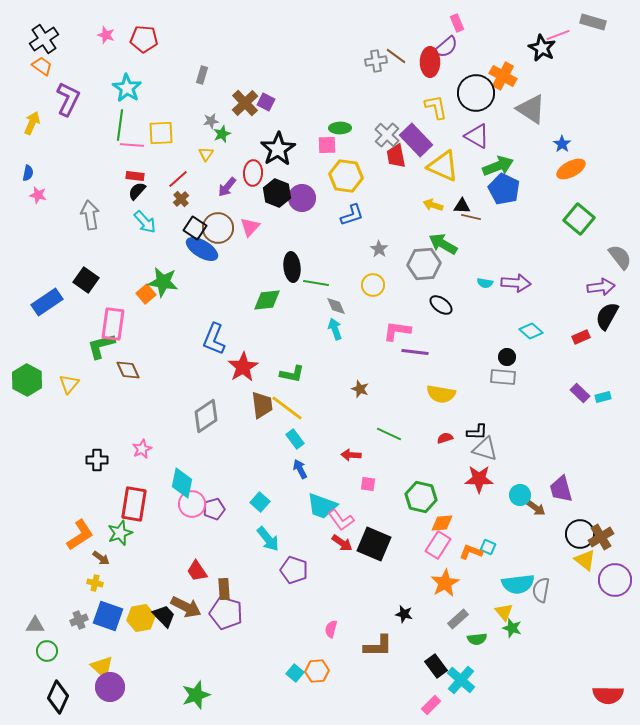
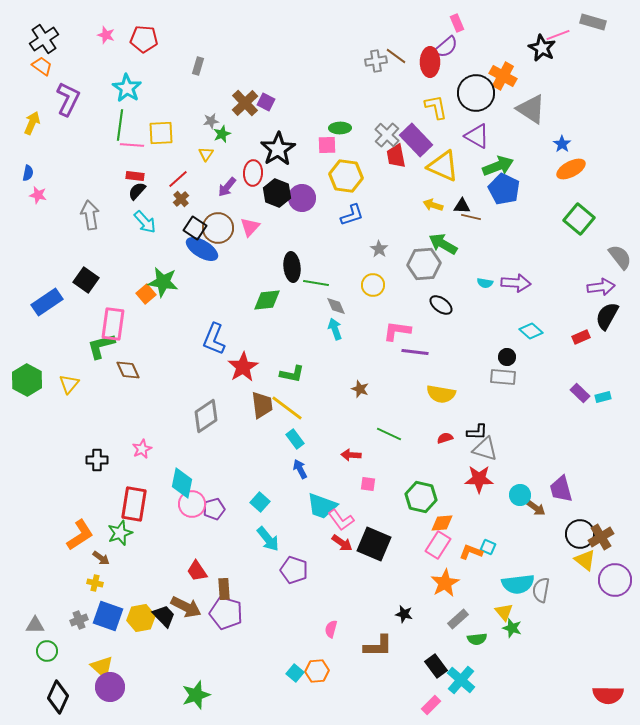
gray rectangle at (202, 75): moved 4 px left, 9 px up
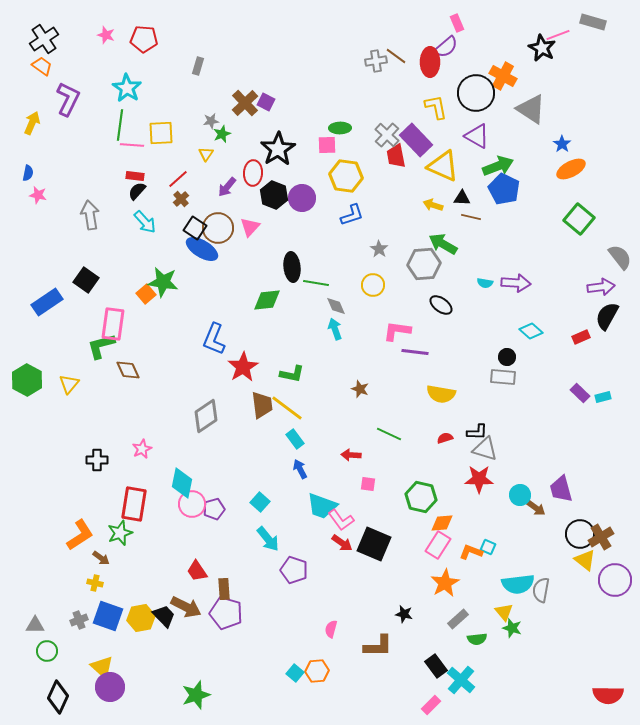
black hexagon at (277, 193): moved 3 px left, 2 px down
black triangle at (462, 206): moved 8 px up
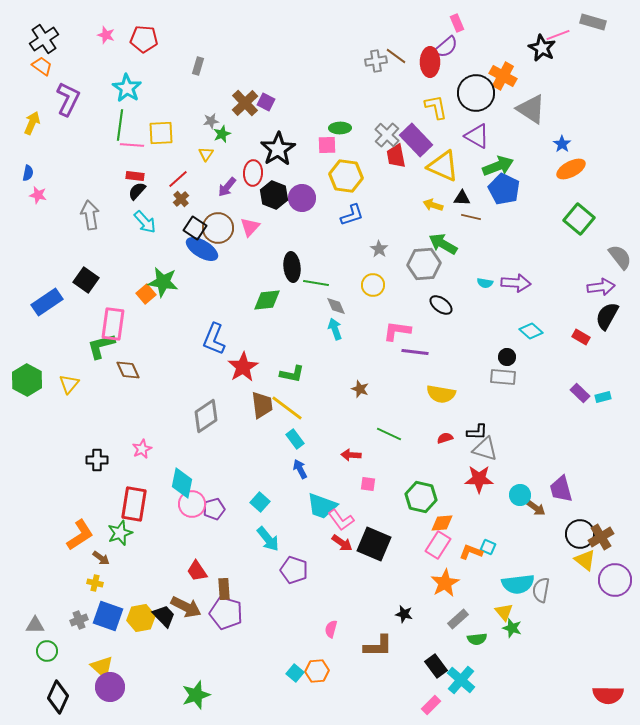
red rectangle at (581, 337): rotated 54 degrees clockwise
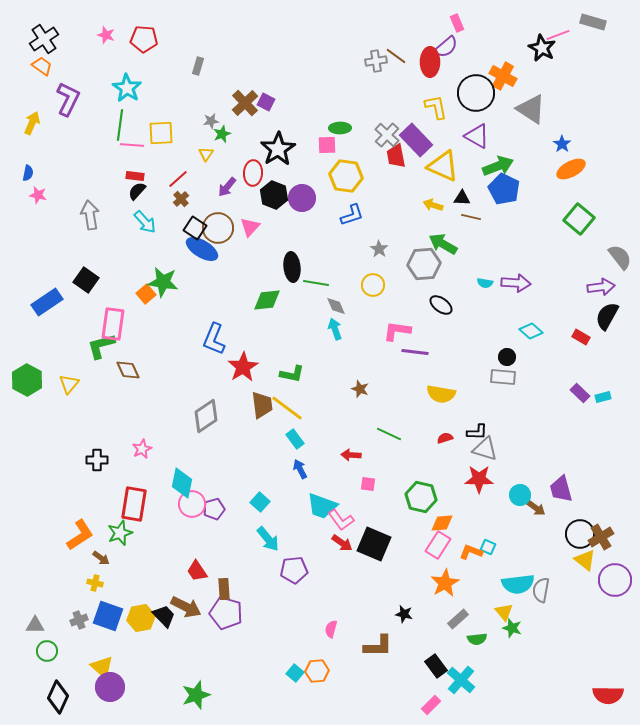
purple pentagon at (294, 570): rotated 24 degrees counterclockwise
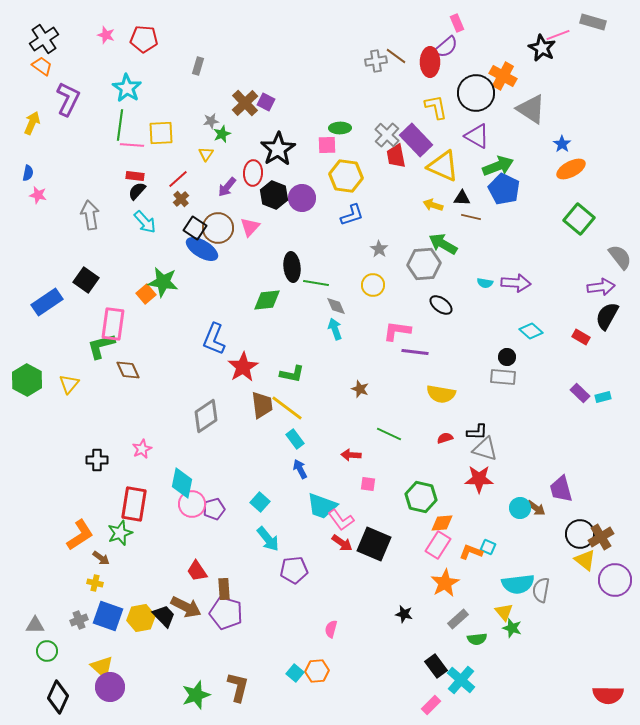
cyan circle at (520, 495): moved 13 px down
brown L-shape at (378, 646): moved 140 px left, 41 px down; rotated 76 degrees counterclockwise
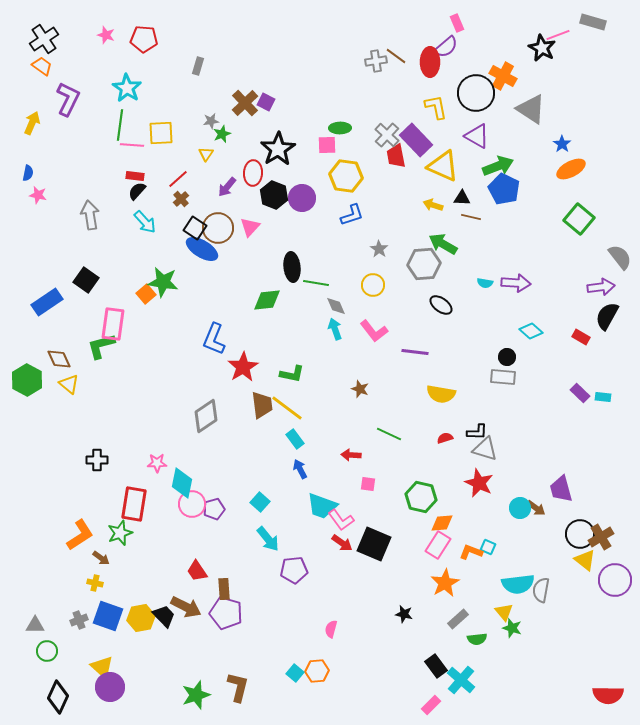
pink L-shape at (397, 331): moved 23 px left; rotated 136 degrees counterclockwise
brown diamond at (128, 370): moved 69 px left, 11 px up
yellow triangle at (69, 384): rotated 30 degrees counterclockwise
cyan rectangle at (603, 397): rotated 21 degrees clockwise
pink star at (142, 449): moved 15 px right, 14 px down; rotated 24 degrees clockwise
red star at (479, 479): moved 4 px down; rotated 24 degrees clockwise
